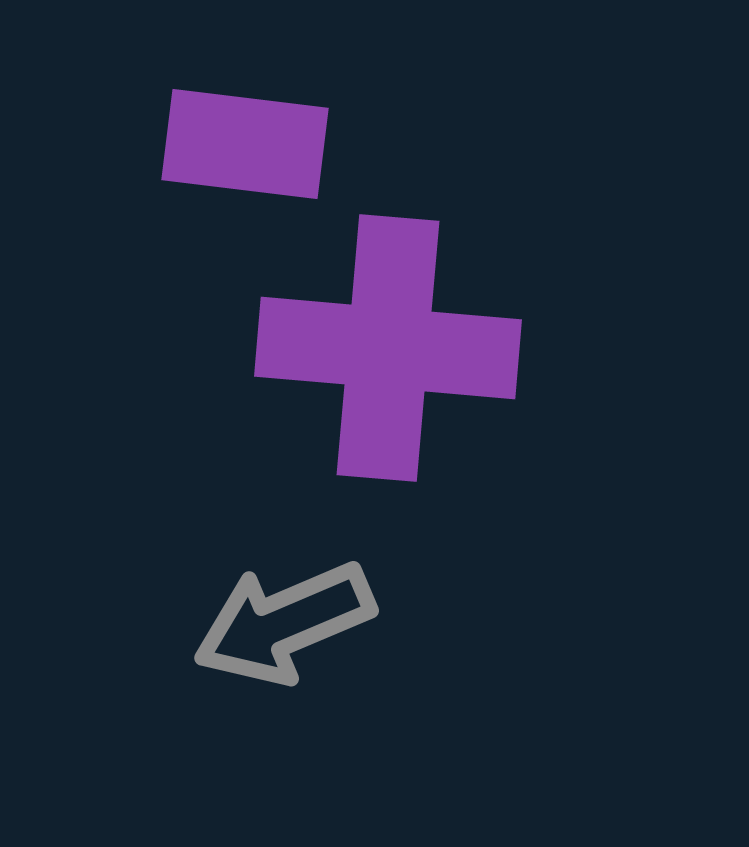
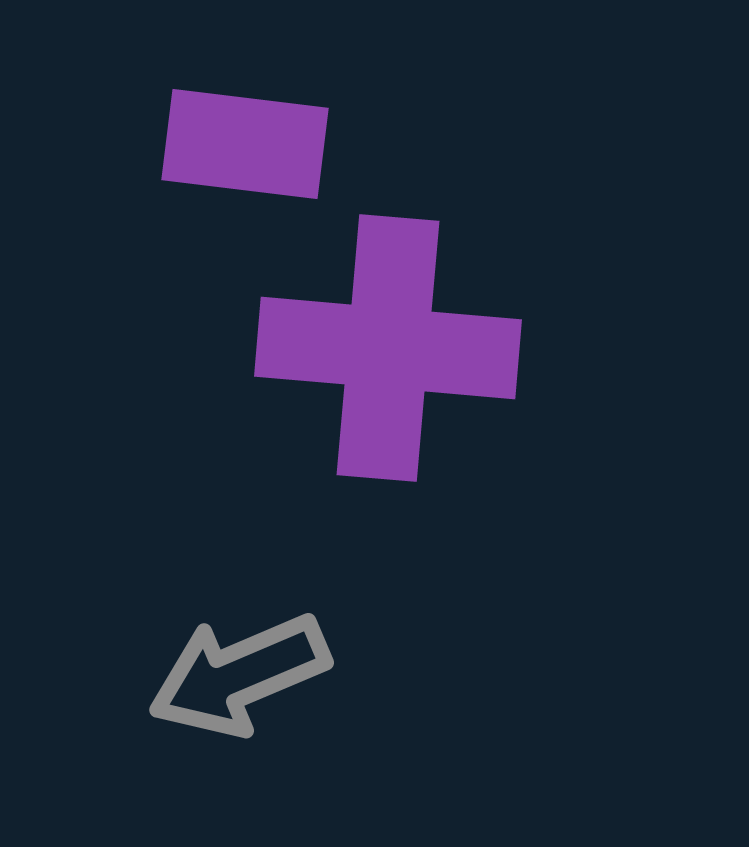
gray arrow: moved 45 px left, 52 px down
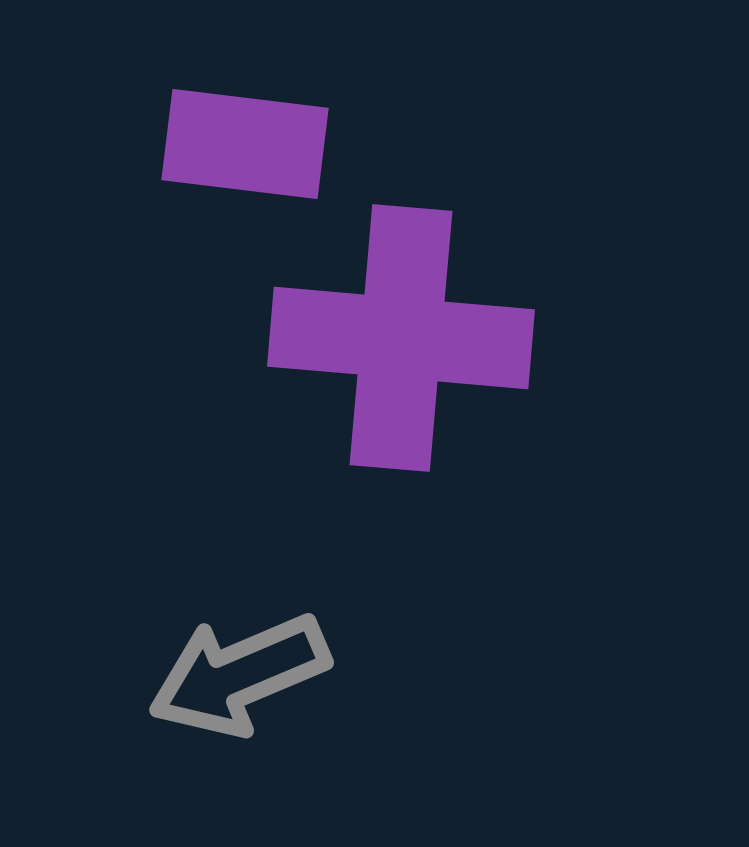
purple cross: moved 13 px right, 10 px up
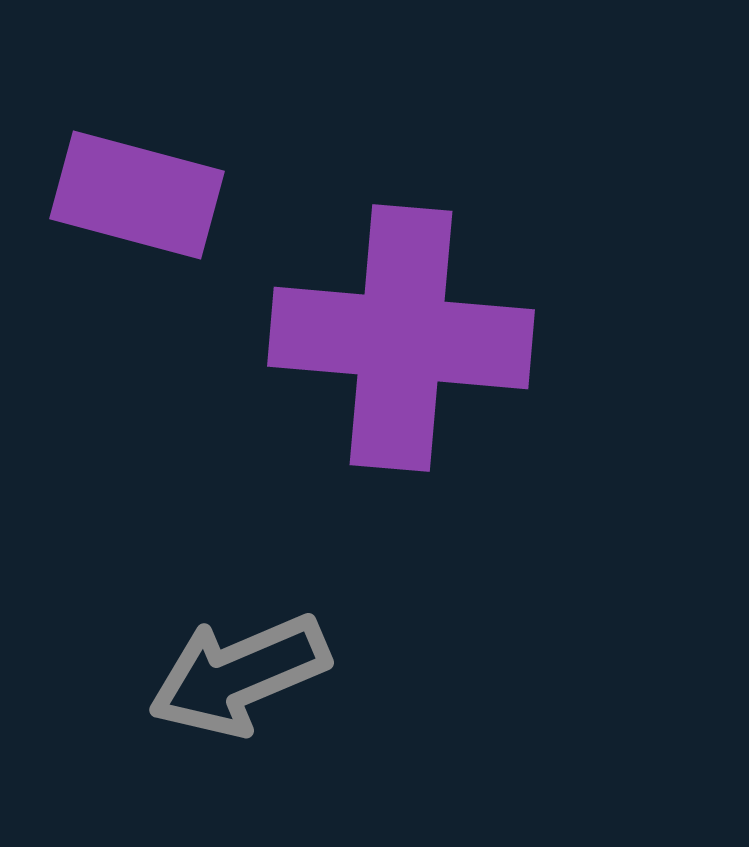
purple rectangle: moved 108 px left, 51 px down; rotated 8 degrees clockwise
